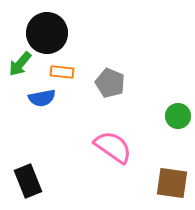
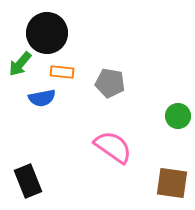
gray pentagon: rotated 12 degrees counterclockwise
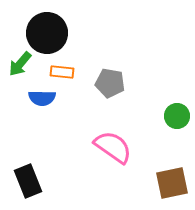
blue semicircle: rotated 12 degrees clockwise
green circle: moved 1 px left
brown square: rotated 20 degrees counterclockwise
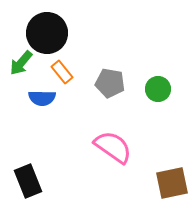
green arrow: moved 1 px right, 1 px up
orange rectangle: rotated 45 degrees clockwise
green circle: moved 19 px left, 27 px up
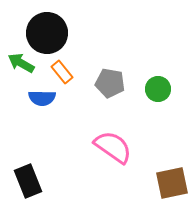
green arrow: rotated 80 degrees clockwise
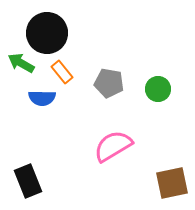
gray pentagon: moved 1 px left
pink semicircle: moved 1 px up; rotated 66 degrees counterclockwise
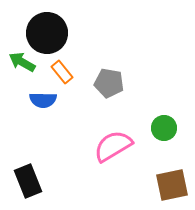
green arrow: moved 1 px right, 1 px up
green circle: moved 6 px right, 39 px down
blue semicircle: moved 1 px right, 2 px down
brown square: moved 2 px down
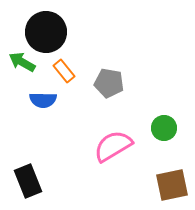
black circle: moved 1 px left, 1 px up
orange rectangle: moved 2 px right, 1 px up
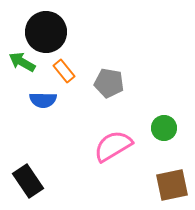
black rectangle: rotated 12 degrees counterclockwise
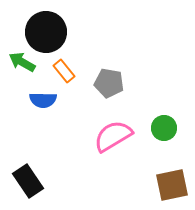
pink semicircle: moved 10 px up
